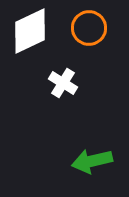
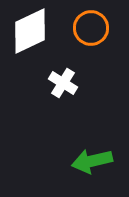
orange circle: moved 2 px right
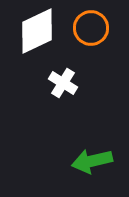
white diamond: moved 7 px right
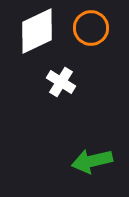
white cross: moved 2 px left, 1 px up
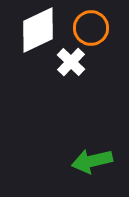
white diamond: moved 1 px right, 1 px up
white cross: moved 10 px right, 20 px up; rotated 12 degrees clockwise
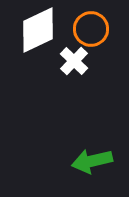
orange circle: moved 1 px down
white cross: moved 3 px right, 1 px up
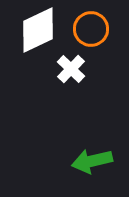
white cross: moved 3 px left, 8 px down
